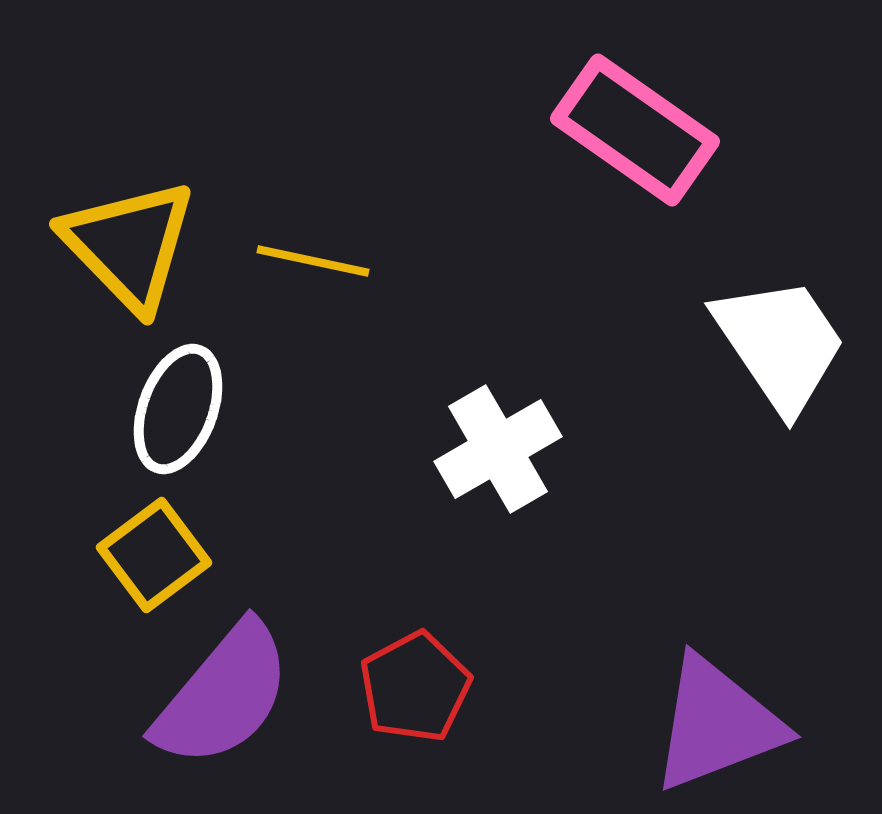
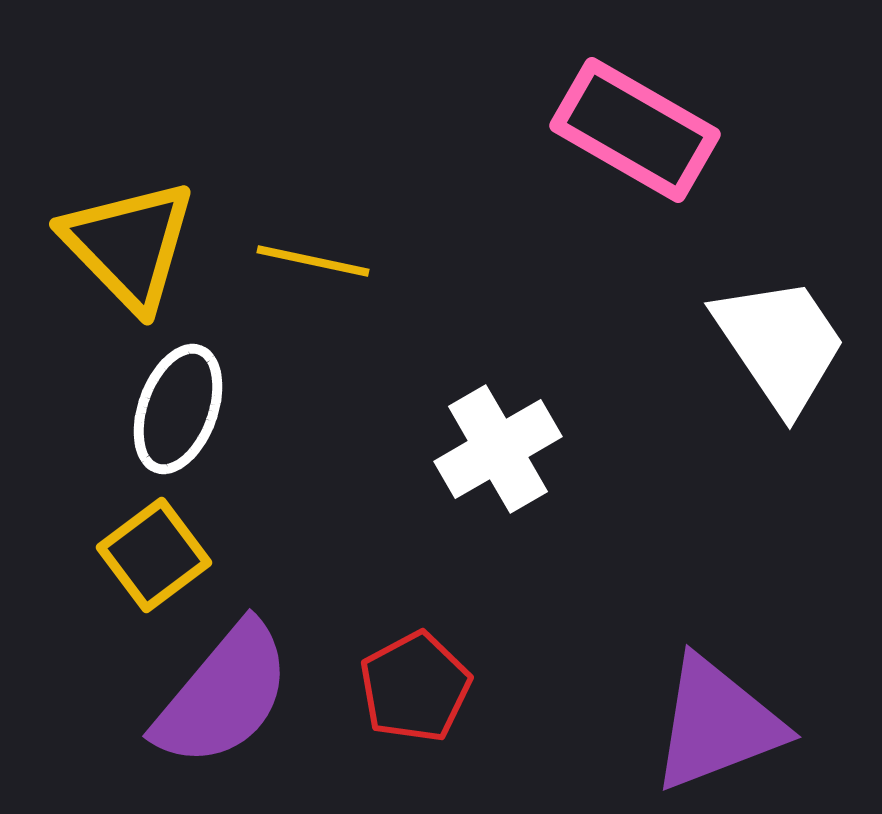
pink rectangle: rotated 5 degrees counterclockwise
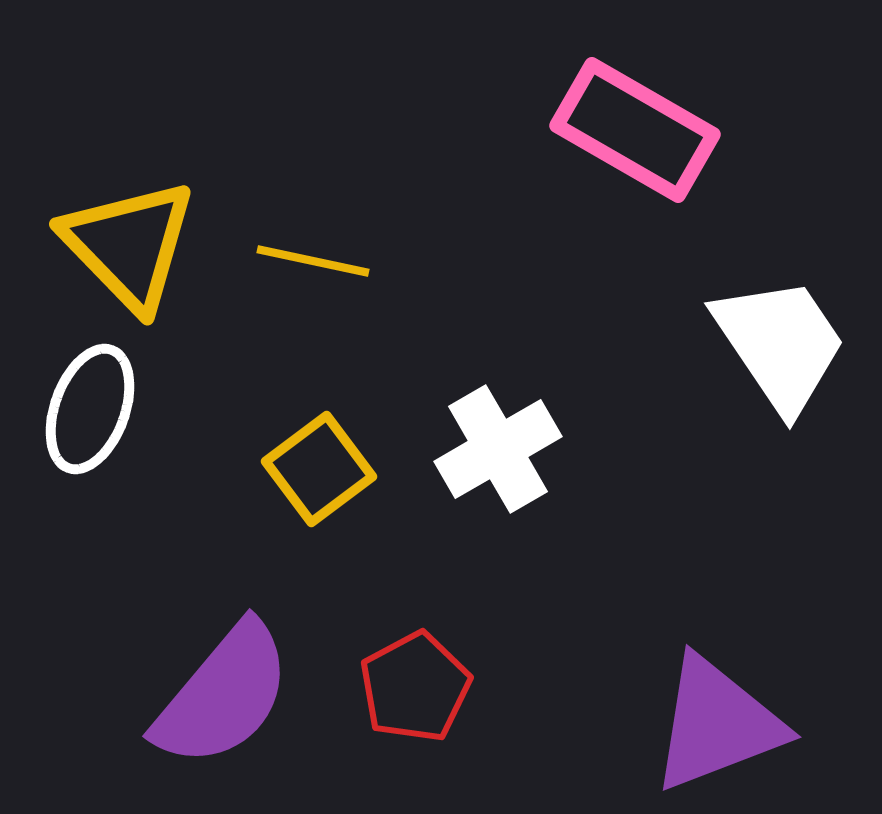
white ellipse: moved 88 px left
yellow square: moved 165 px right, 86 px up
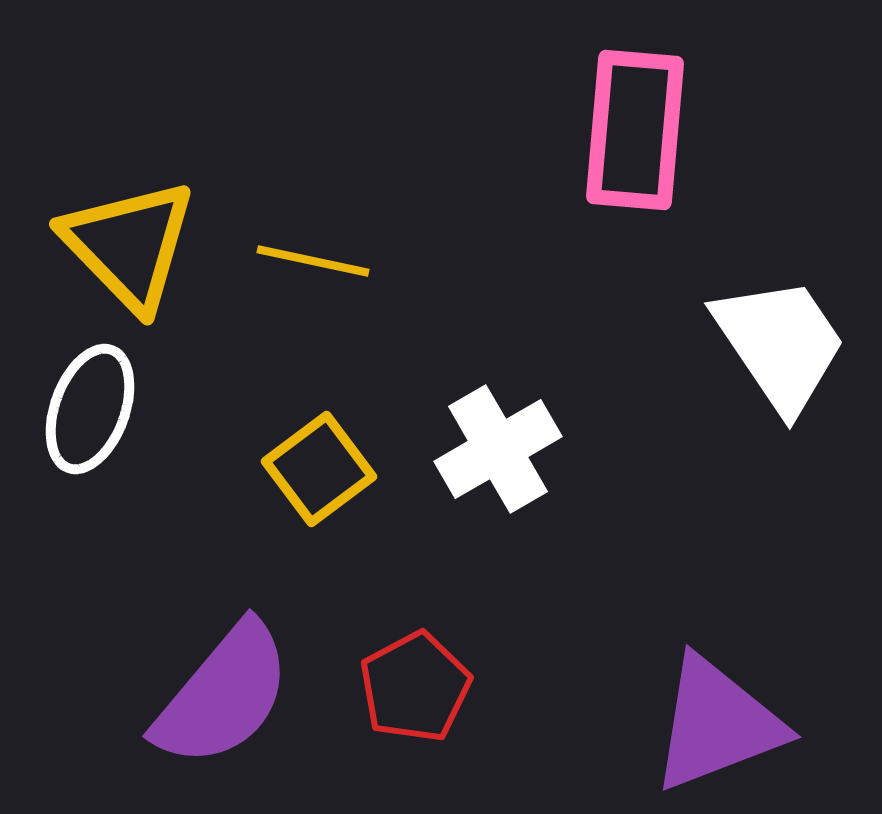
pink rectangle: rotated 65 degrees clockwise
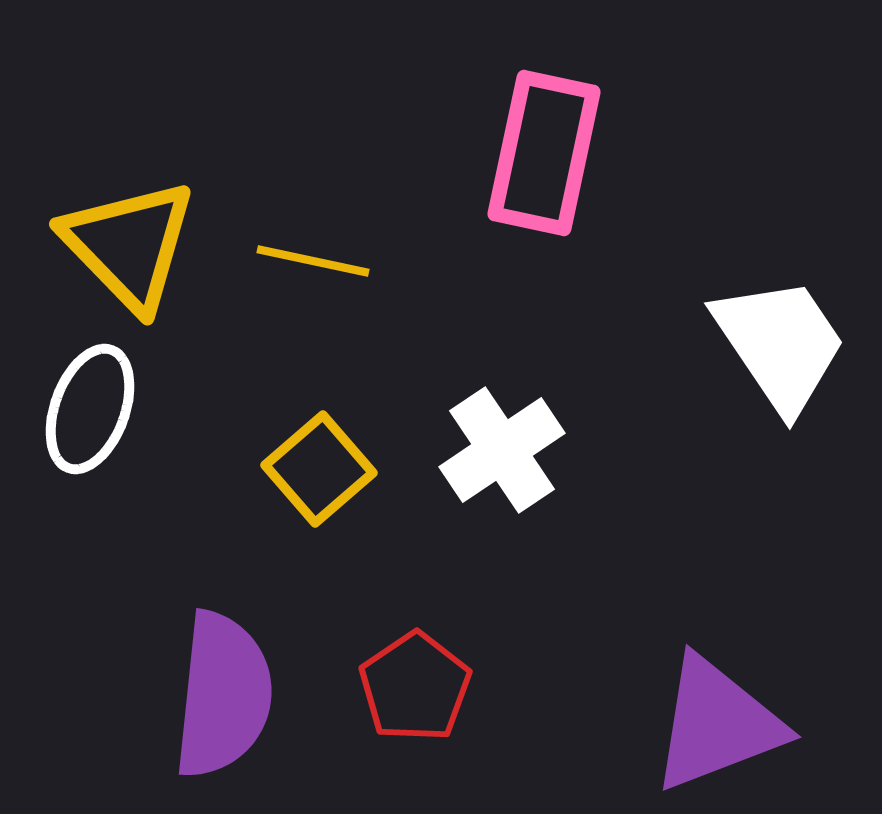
pink rectangle: moved 91 px left, 23 px down; rotated 7 degrees clockwise
white cross: moved 4 px right, 1 px down; rotated 4 degrees counterclockwise
yellow square: rotated 4 degrees counterclockwise
red pentagon: rotated 6 degrees counterclockwise
purple semicircle: rotated 34 degrees counterclockwise
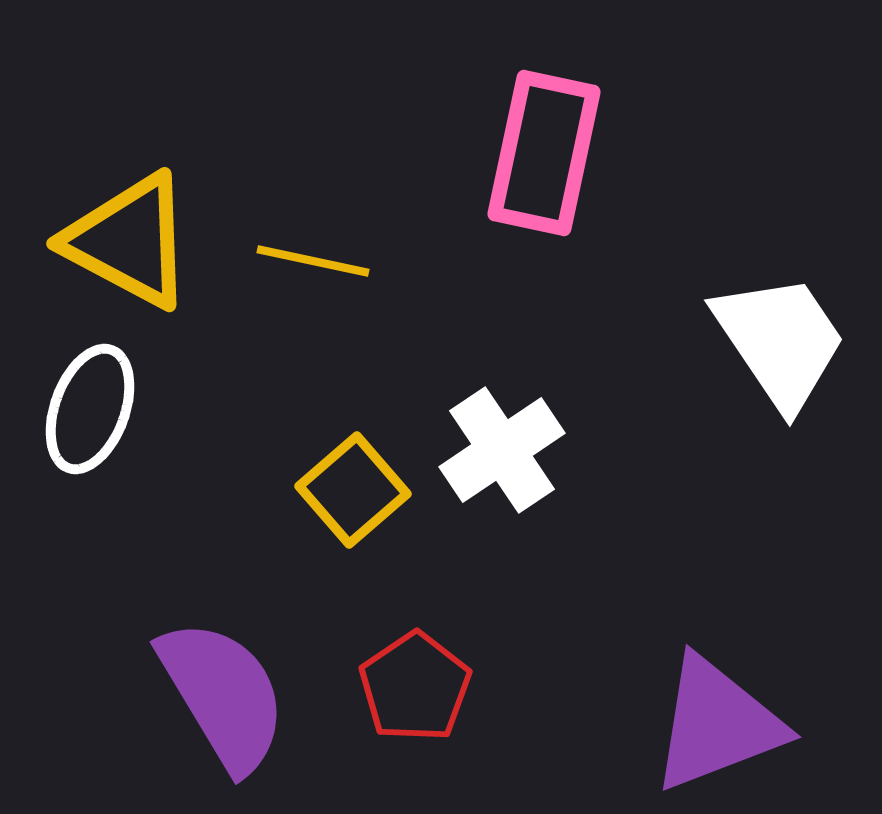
yellow triangle: moved 4 px up; rotated 18 degrees counterclockwise
white trapezoid: moved 3 px up
yellow square: moved 34 px right, 21 px down
purple semicircle: rotated 37 degrees counterclockwise
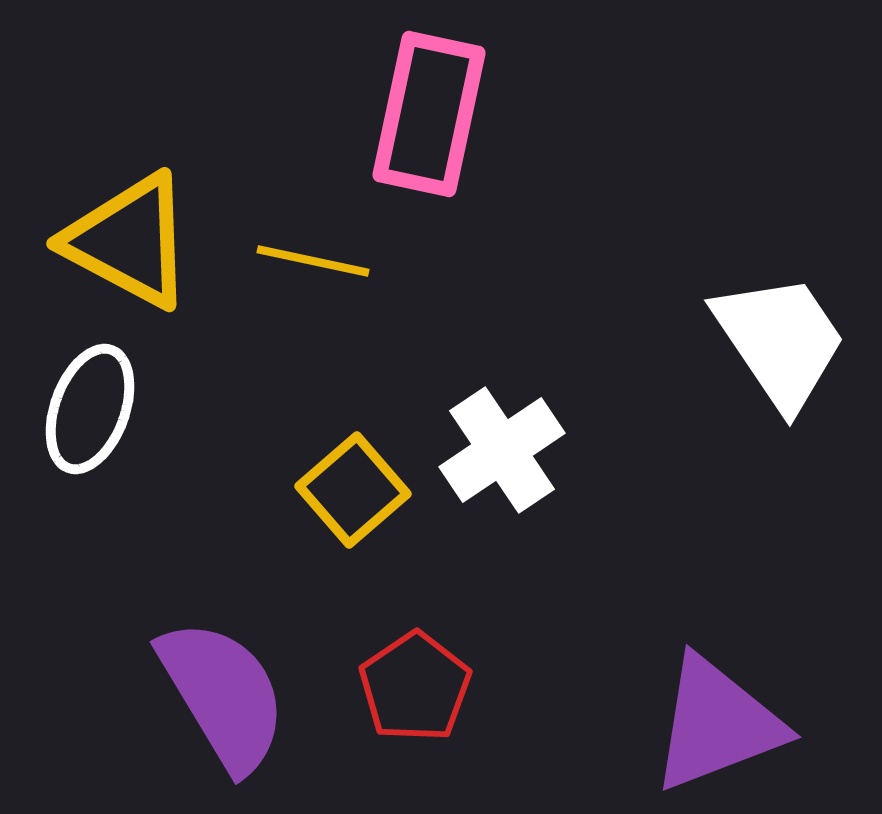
pink rectangle: moved 115 px left, 39 px up
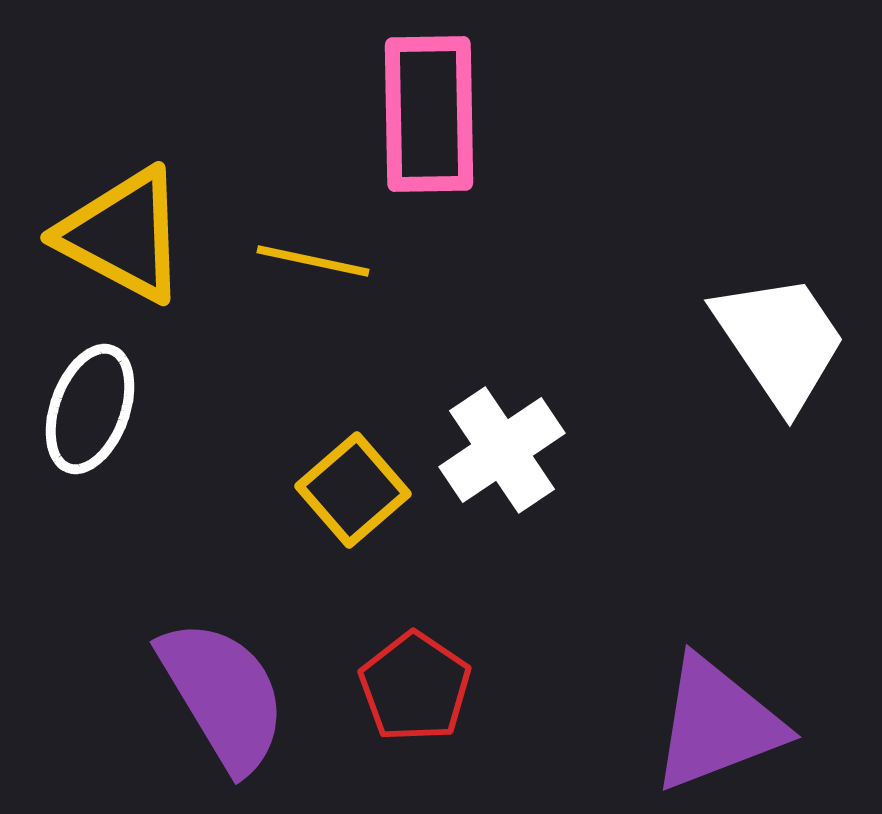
pink rectangle: rotated 13 degrees counterclockwise
yellow triangle: moved 6 px left, 6 px up
red pentagon: rotated 4 degrees counterclockwise
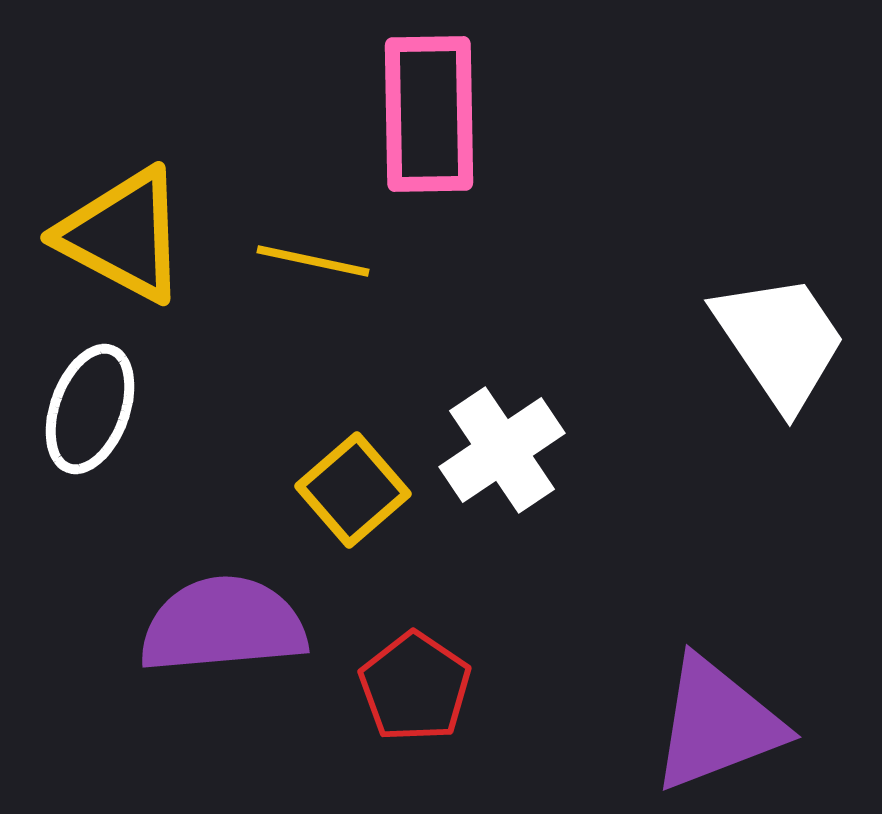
purple semicircle: moved 70 px up; rotated 64 degrees counterclockwise
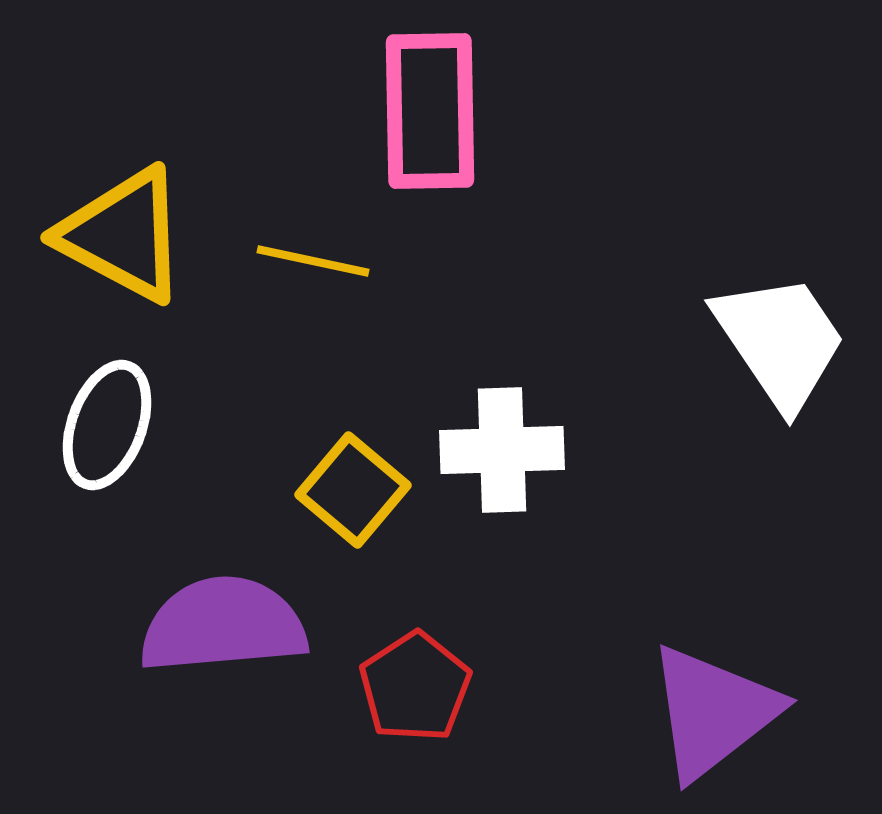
pink rectangle: moved 1 px right, 3 px up
white ellipse: moved 17 px right, 16 px down
white cross: rotated 32 degrees clockwise
yellow square: rotated 9 degrees counterclockwise
red pentagon: rotated 5 degrees clockwise
purple triangle: moved 4 px left, 12 px up; rotated 17 degrees counterclockwise
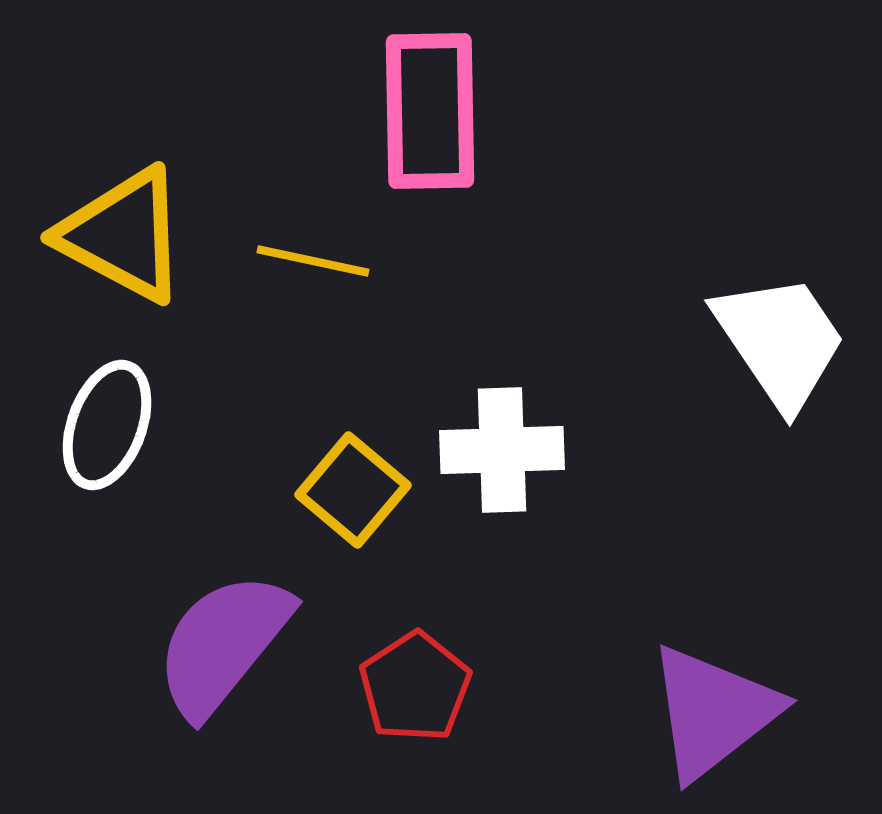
purple semicircle: moved 19 px down; rotated 46 degrees counterclockwise
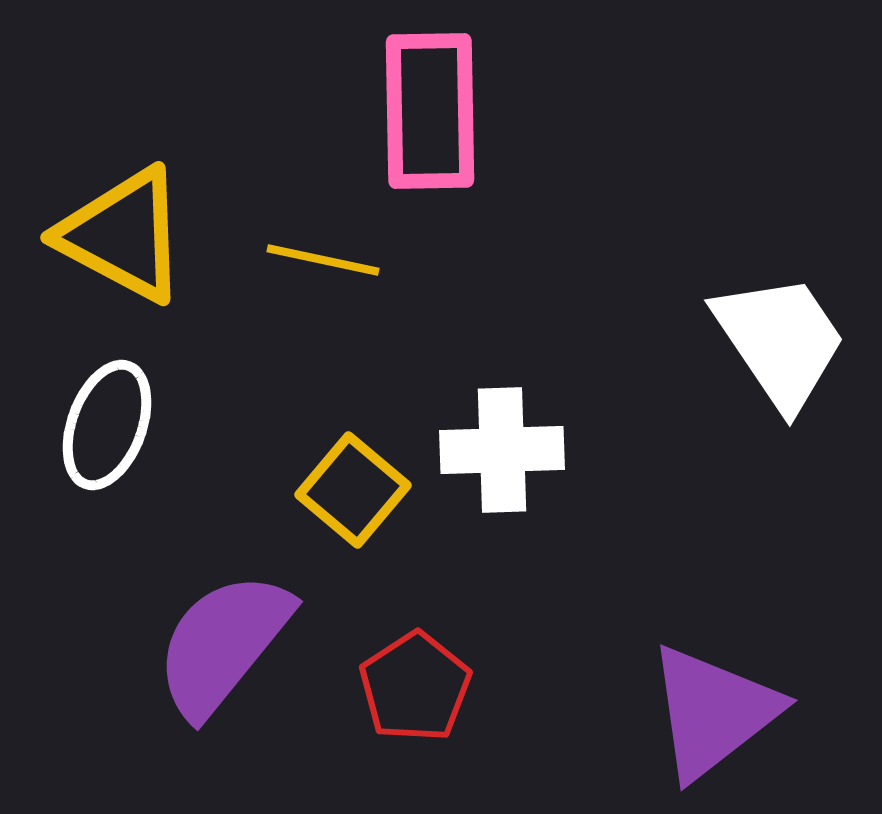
yellow line: moved 10 px right, 1 px up
